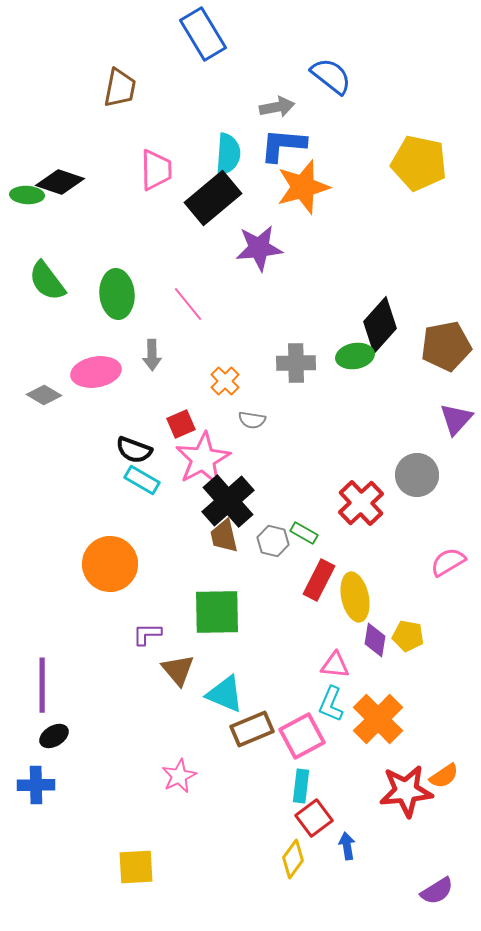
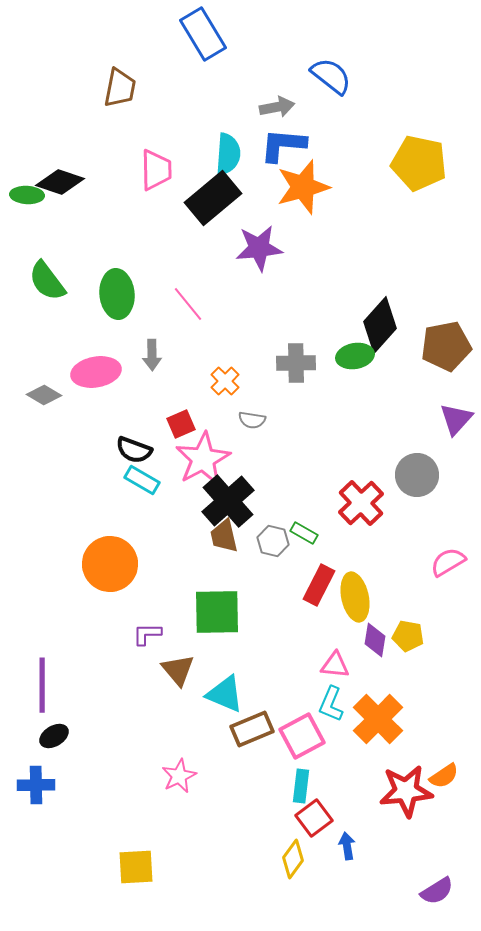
red rectangle at (319, 580): moved 5 px down
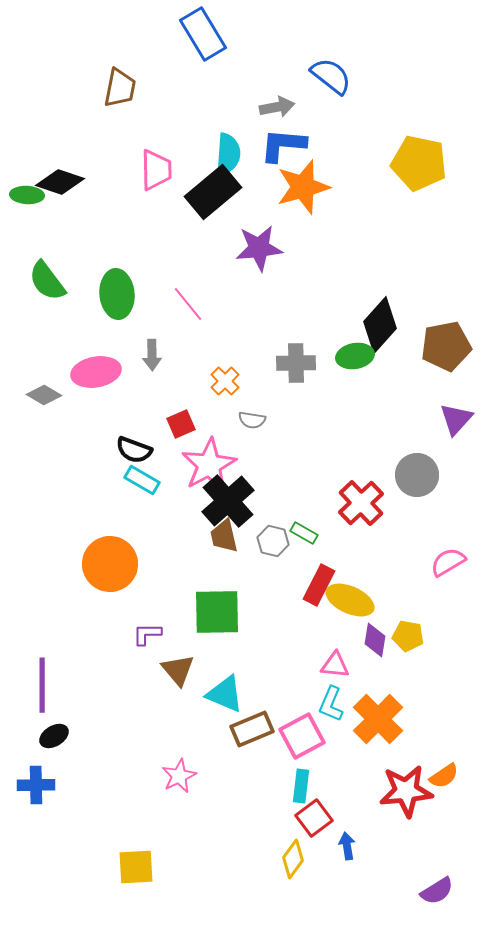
black rectangle at (213, 198): moved 6 px up
pink star at (203, 459): moved 6 px right, 6 px down
yellow ellipse at (355, 597): moved 5 px left, 3 px down; rotated 54 degrees counterclockwise
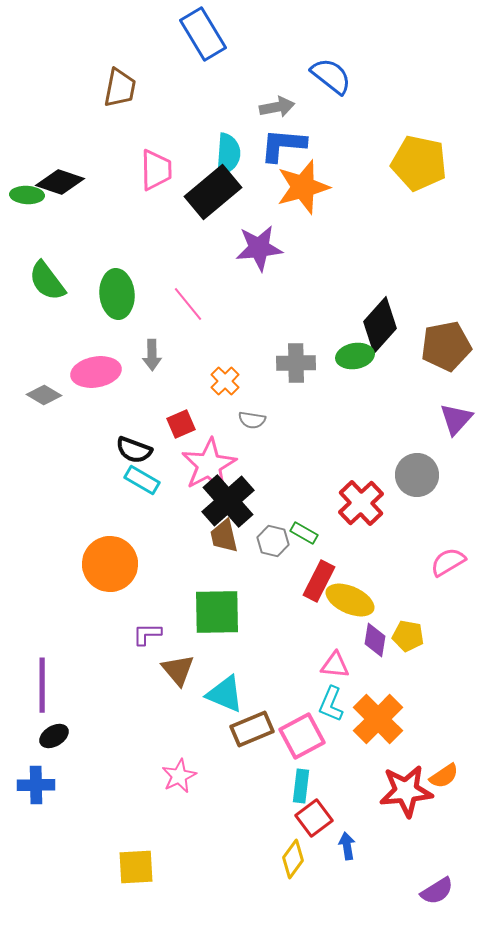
red rectangle at (319, 585): moved 4 px up
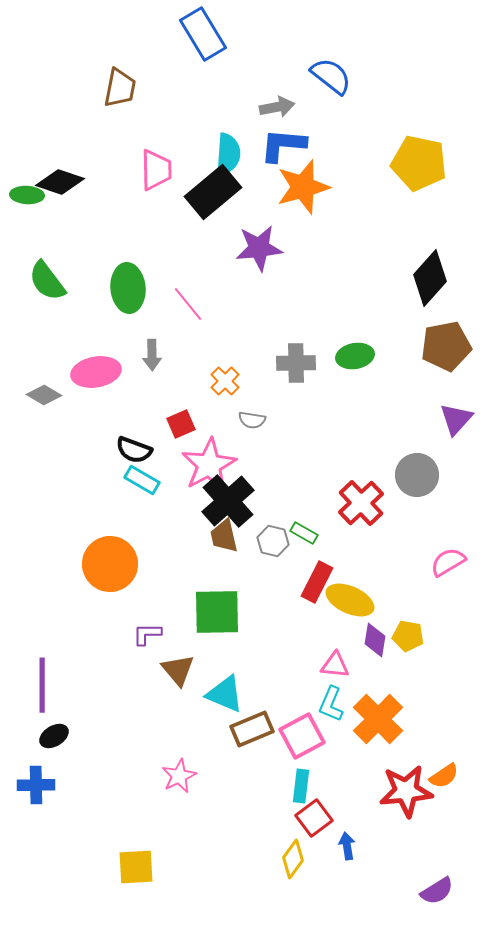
green ellipse at (117, 294): moved 11 px right, 6 px up
black diamond at (380, 325): moved 50 px right, 47 px up
red rectangle at (319, 581): moved 2 px left, 1 px down
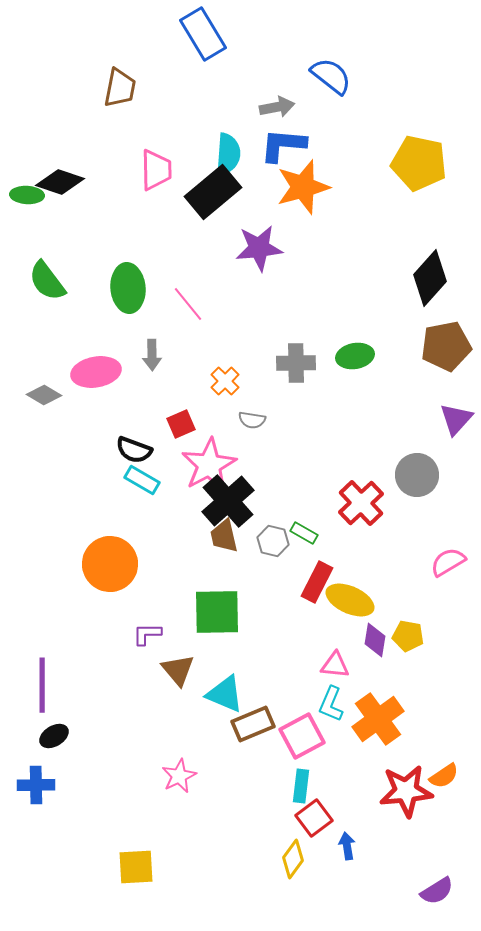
orange cross at (378, 719): rotated 9 degrees clockwise
brown rectangle at (252, 729): moved 1 px right, 5 px up
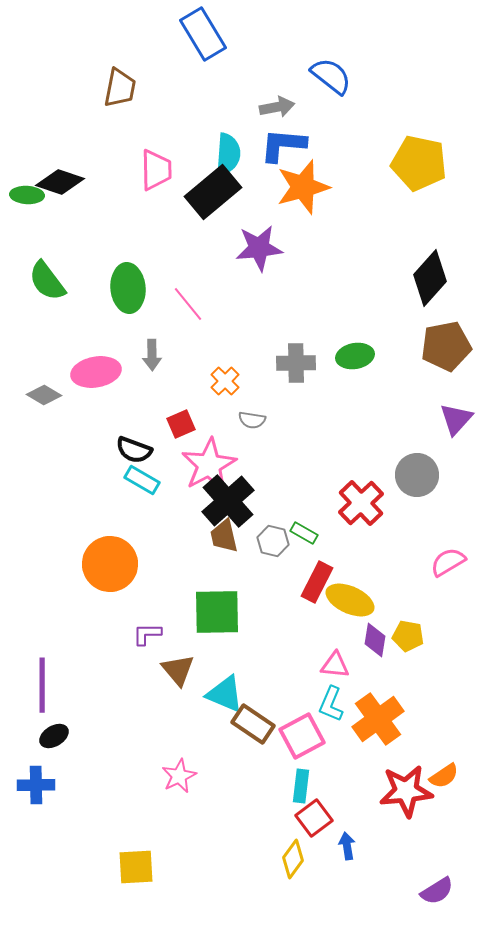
brown rectangle at (253, 724): rotated 57 degrees clockwise
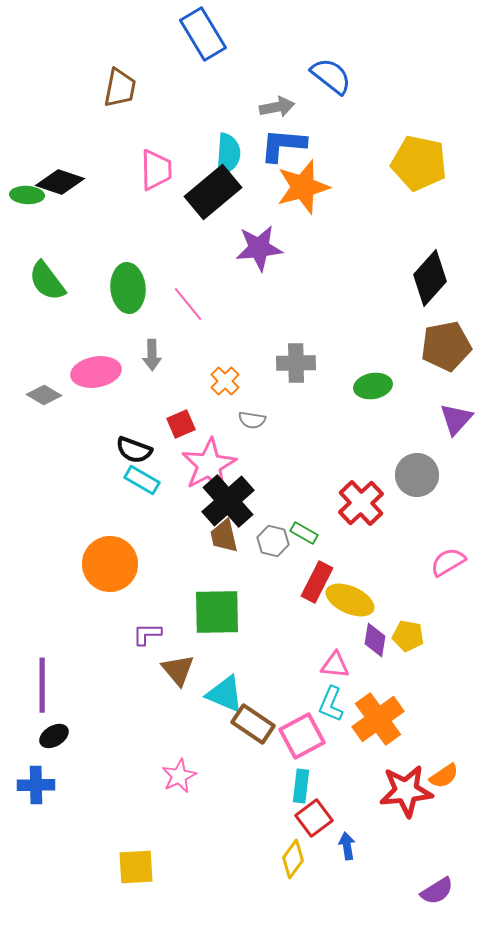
green ellipse at (355, 356): moved 18 px right, 30 px down
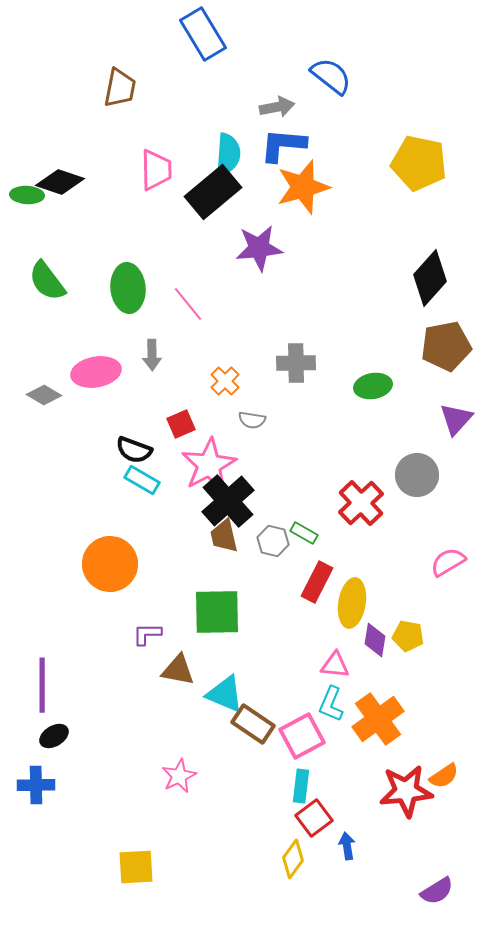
yellow ellipse at (350, 600): moved 2 px right, 3 px down; rotated 75 degrees clockwise
brown triangle at (178, 670): rotated 39 degrees counterclockwise
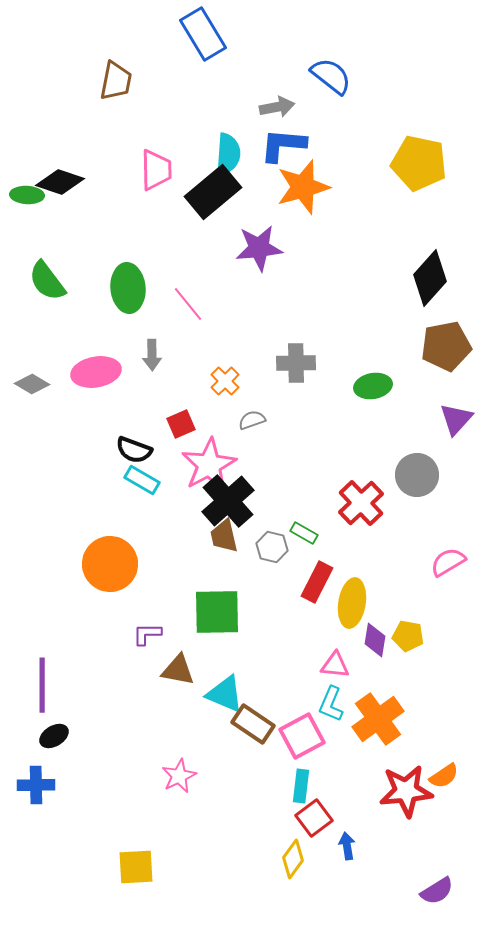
brown trapezoid at (120, 88): moved 4 px left, 7 px up
gray diamond at (44, 395): moved 12 px left, 11 px up
gray semicircle at (252, 420): rotated 152 degrees clockwise
gray hexagon at (273, 541): moved 1 px left, 6 px down
